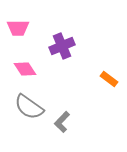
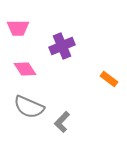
gray semicircle: rotated 12 degrees counterclockwise
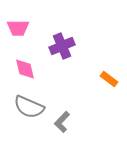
pink diamond: rotated 20 degrees clockwise
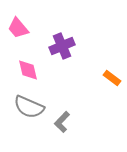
pink trapezoid: rotated 50 degrees clockwise
pink diamond: moved 3 px right, 1 px down
orange rectangle: moved 3 px right, 1 px up
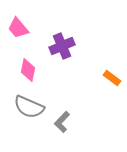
pink diamond: rotated 25 degrees clockwise
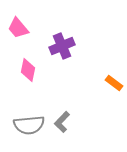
orange rectangle: moved 2 px right, 5 px down
gray semicircle: moved 18 px down; rotated 28 degrees counterclockwise
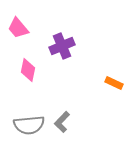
orange rectangle: rotated 12 degrees counterclockwise
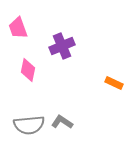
pink trapezoid: rotated 20 degrees clockwise
gray L-shape: rotated 80 degrees clockwise
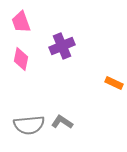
pink trapezoid: moved 3 px right, 6 px up
pink diamond: moved 7 px left, 11 px up
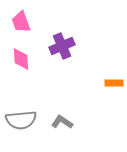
pink diamond: rotated 15 degrees counterclockwise
orange rectangle: rotated 24 degrees counterclockwise
gray semicircle: moved 8 px left, 5 px up
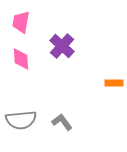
pink trapezoid: rotated 30 degrees clockwise
purple cross: rotated 25 degrees counterclockwise
gray L-shape: rotated 20 degrees clockwise
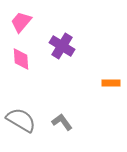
pink trapezoid: rotated 30 degrees clockwise
purple cross: rotated 10 degrees counterclockwise
orange rectangle: moved 3 px left
gray semicircle: rotated 144 degrees counterclockwise
